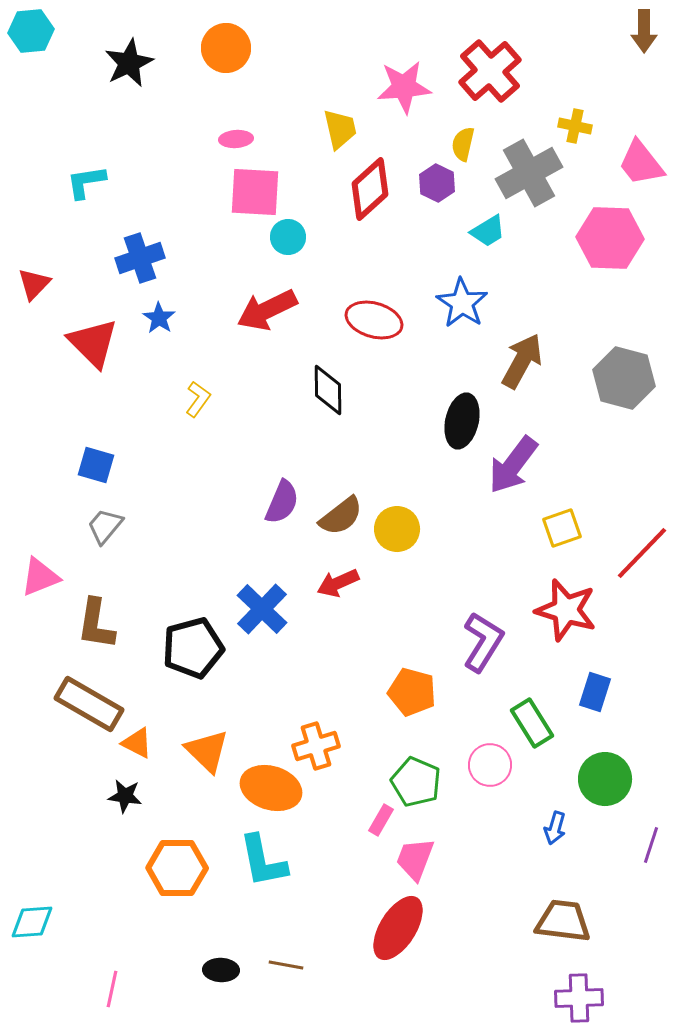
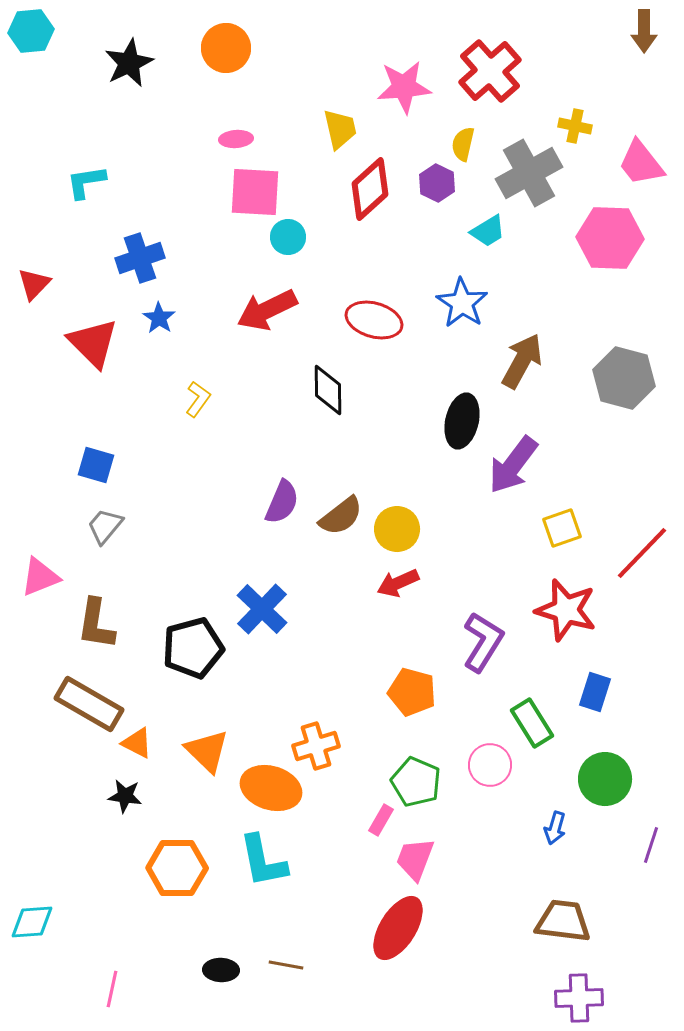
red arrow at (338, 583): moved 60 px right
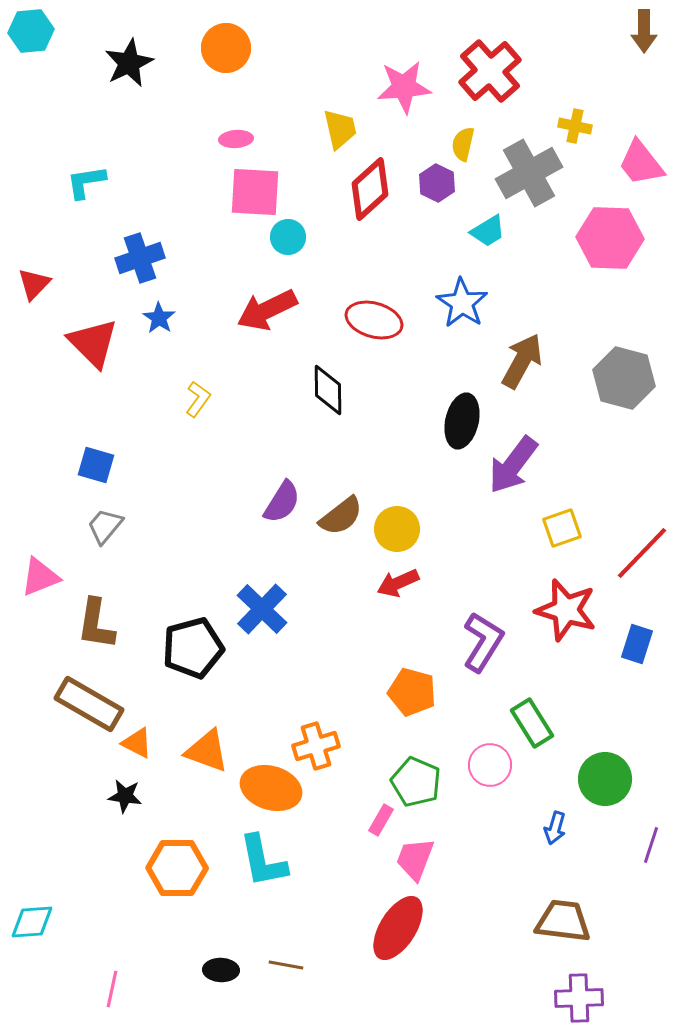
purple semicircle at (282, 502): rotated 9 degrees clockwise
blue rectangle at (595, 692): moved 42 px right, 48 px up
orange triangle at (207, 751): rotated 24 degrees counterclockwise
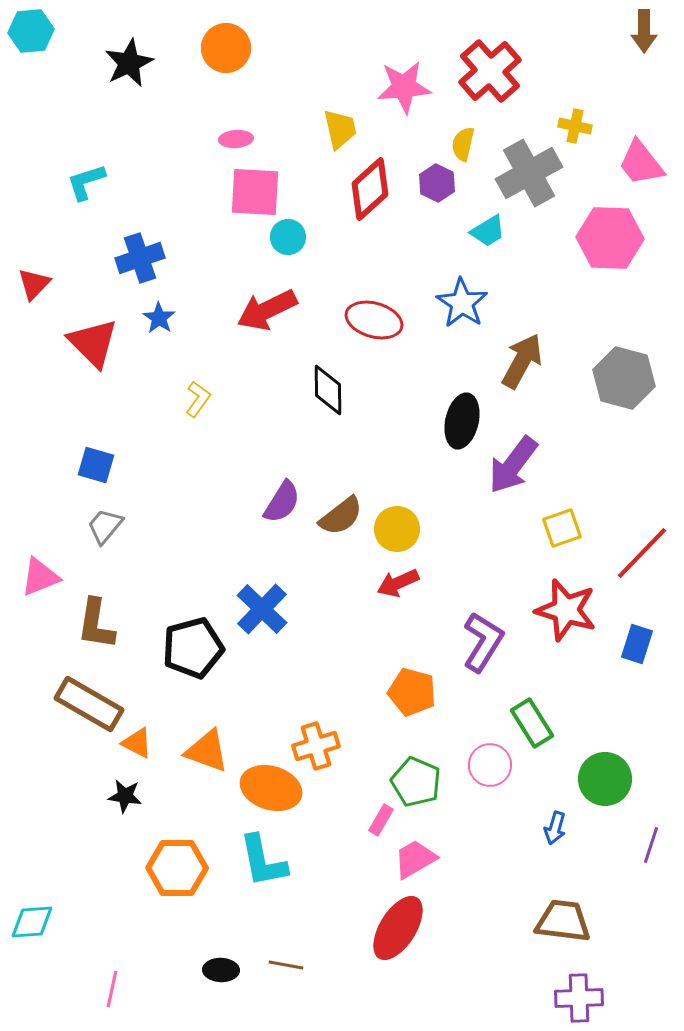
cyan L-shape at (86, 182): rotated 9 degrees counterclockwise
pink trapezoid at (415, 859): rotated 39 degrees clockwise
